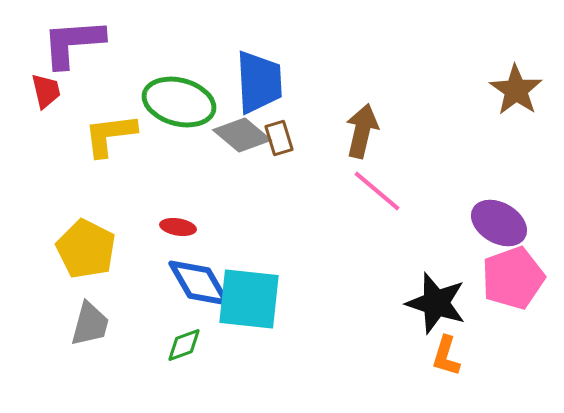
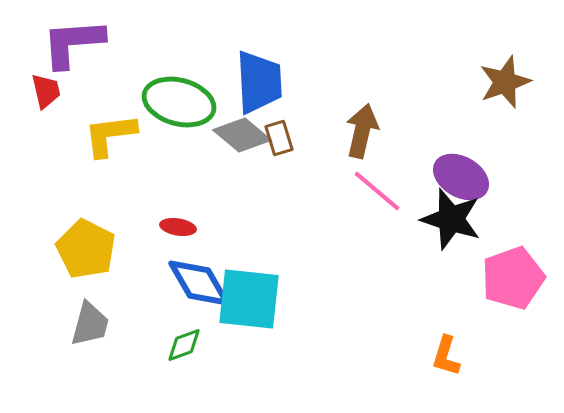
brown star: moved 11 px left, 8 px up; rotated 18 degrees clockwise
purple ellipse: moved 38 px left, 46 px up
black star: moved 15 px right, 84 px up
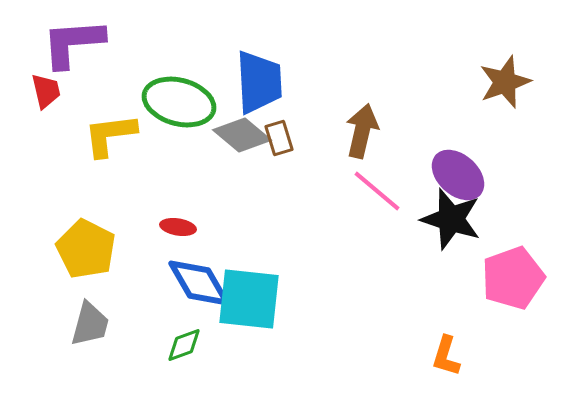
purple ellipse: moved 3 px left, 2 px up; rotated 12 degrees clockwise
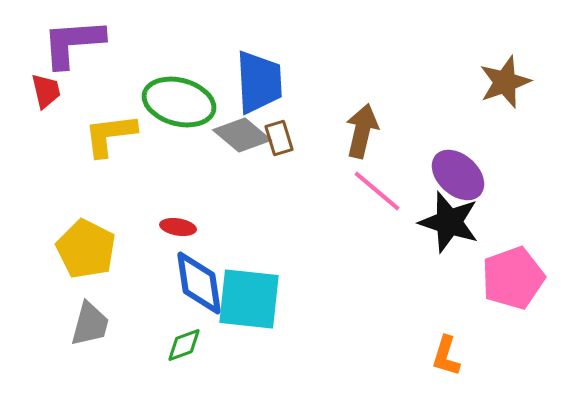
black star: moved 2 px left, 3 px down
blue diamond: rotated 22 degrees clockwise
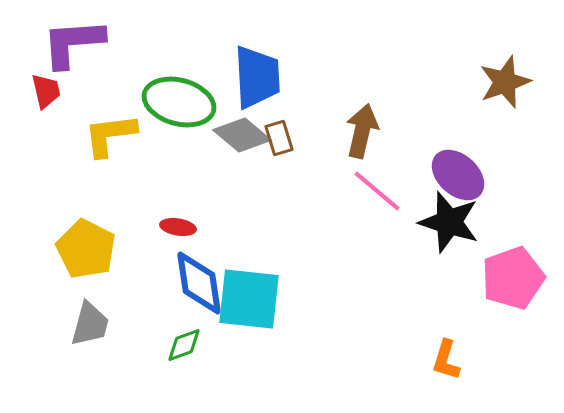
blue trapezoid: moved 2 px left, 5 px up
orange L-shape: moved 4 px down
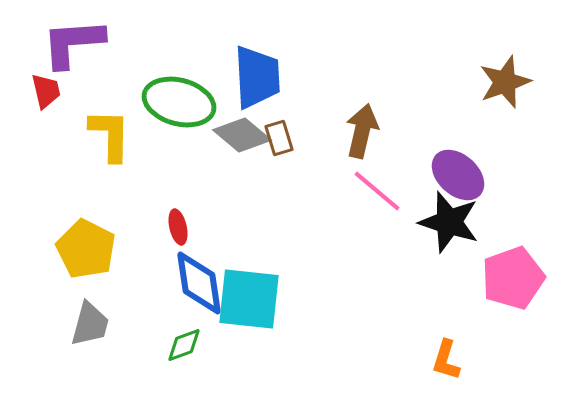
yellow L-shape: rotated 98 degrees clockwise
red ellipse: rotated 68 degrees clockwise
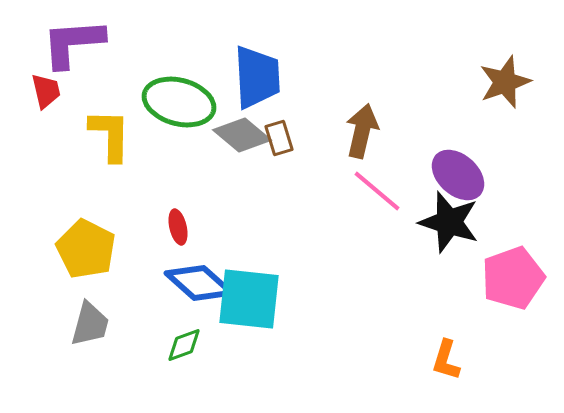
blue diamond: rotated 40 degrees counterclockwise
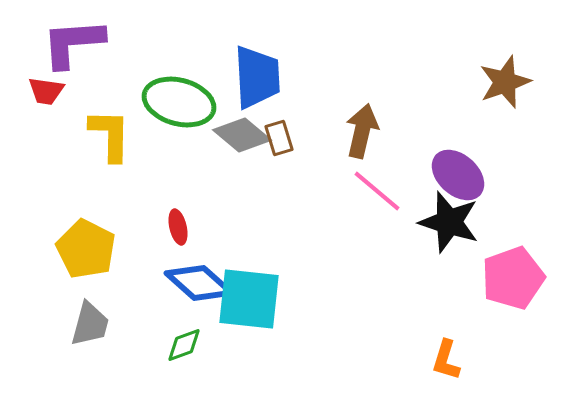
red trapezoid: rotated 111 degrees clockwise
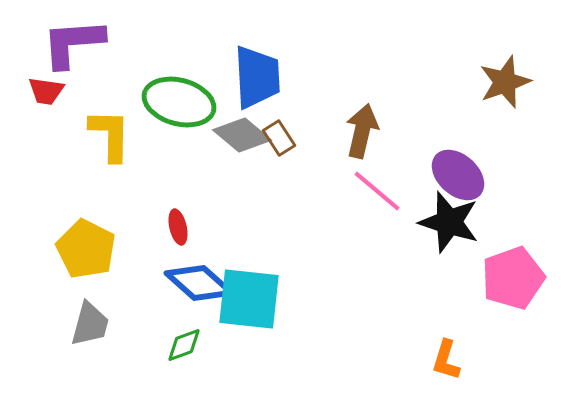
brown rectangle: rotated 16 degrees counterclockwise
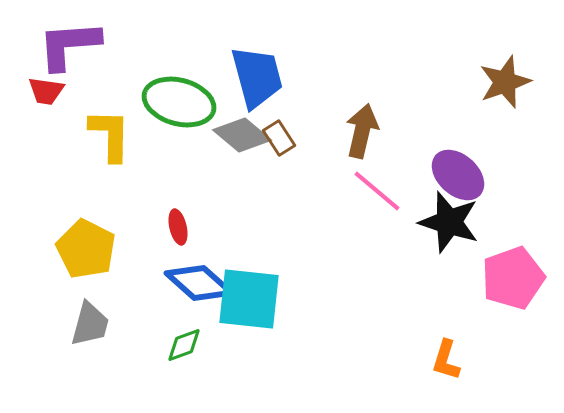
purple L-shape: moved 4 px left, 2 px down
blue trapezoid: rotated 12 degrees counterclockwise
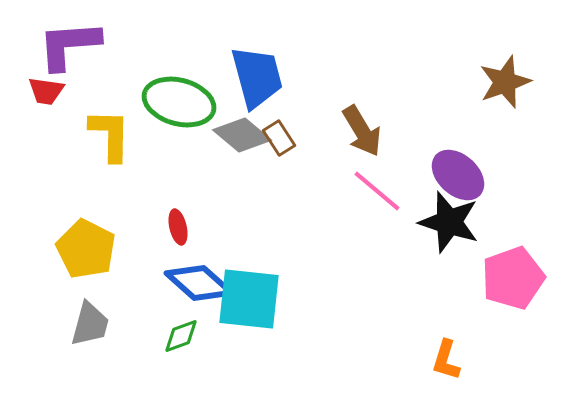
brown arrow: rotated 136 degrees clockwise
green diamond: moved 3 px left, 9 px up
